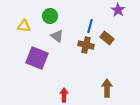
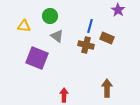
brown rectangle: rotated 16 degrees counterclockwise
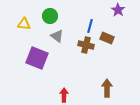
yellow triangle: moved 2 px up
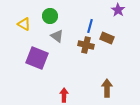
yellow triangle: rotated 24 degrees clockwise
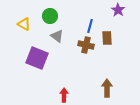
brown rectangle: rotated 64 degrees clockwise
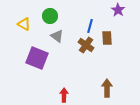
brown cross: rotated 21 degrees clockwise
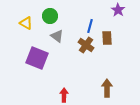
yellow triangle: moved 2 px right, 1 px up
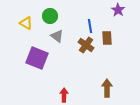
blue line: rotated 24 degrees counterclockwise
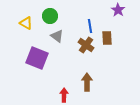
brown arrow: moved 20 px left, 6 px up
